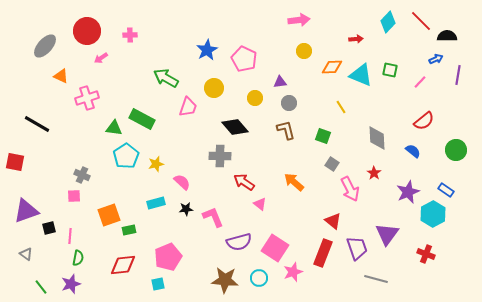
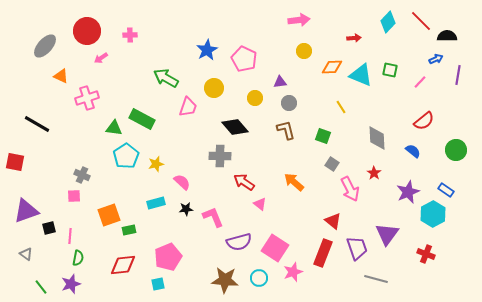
red arrow at (356, 39): moved 2 px left, 1 px up
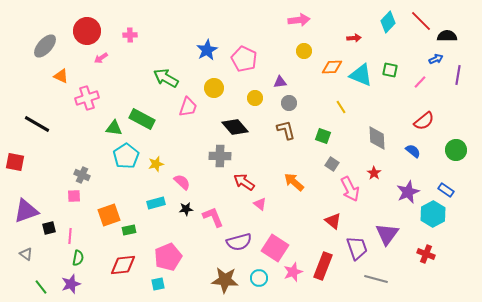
red rectangle at (323, 253): moved 13 px down
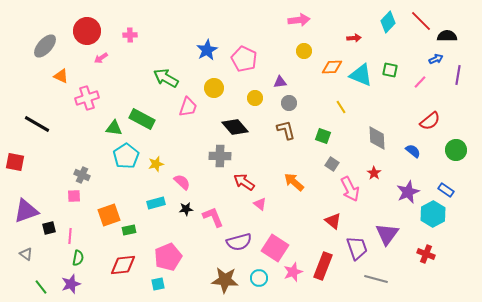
red semicircle at (424, 121): moved 6 px right
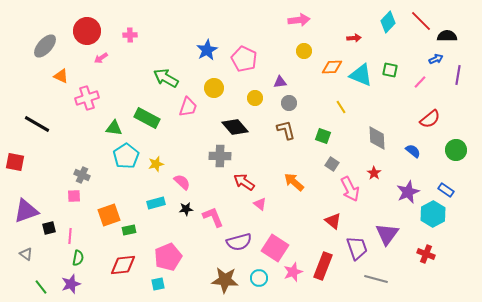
green rectangle at (142, 119): moved 5 px right, 1 px up
red semicircle at (430, 121): moved 2 px up
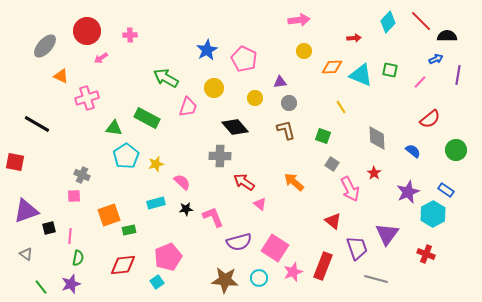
cyan square at (158, 284): moved 1 px left, 2 px up; rotated 24 degrees counterclockwise
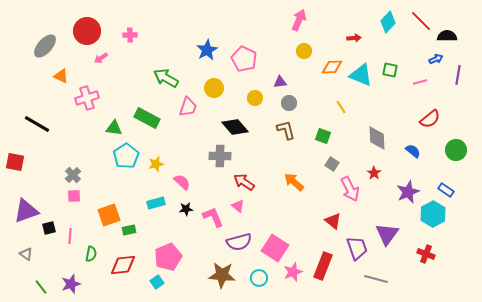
pink arrow at (299, 20): rotated 60 degrees counterclockwise
pink line at (420, 82): rotated 32 degrees clockwise
gray cross at (82, 175): moved 9 px left; rotated 21 degrees clockwise
pink triangle at (260, 204): moved 22 px left, 2 px down
green semicircle at (78, 258): moved 13 px right, 4 px up
brown star at (225, 280): moved 3 px left, 5 px up
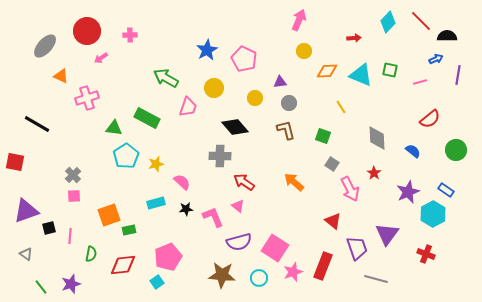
orange diamond at (332, 67): moved 5 px left, 4 px down
